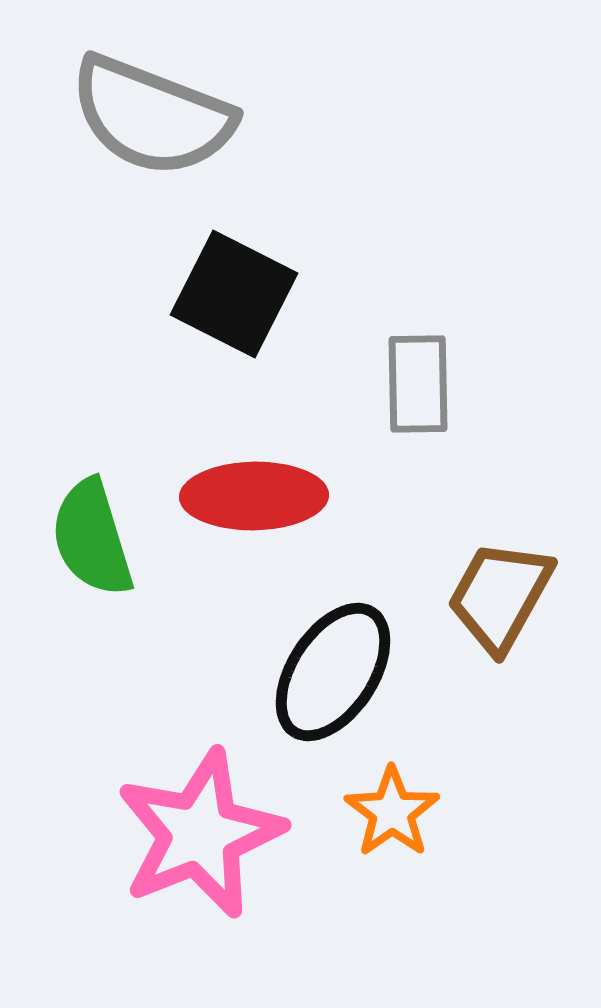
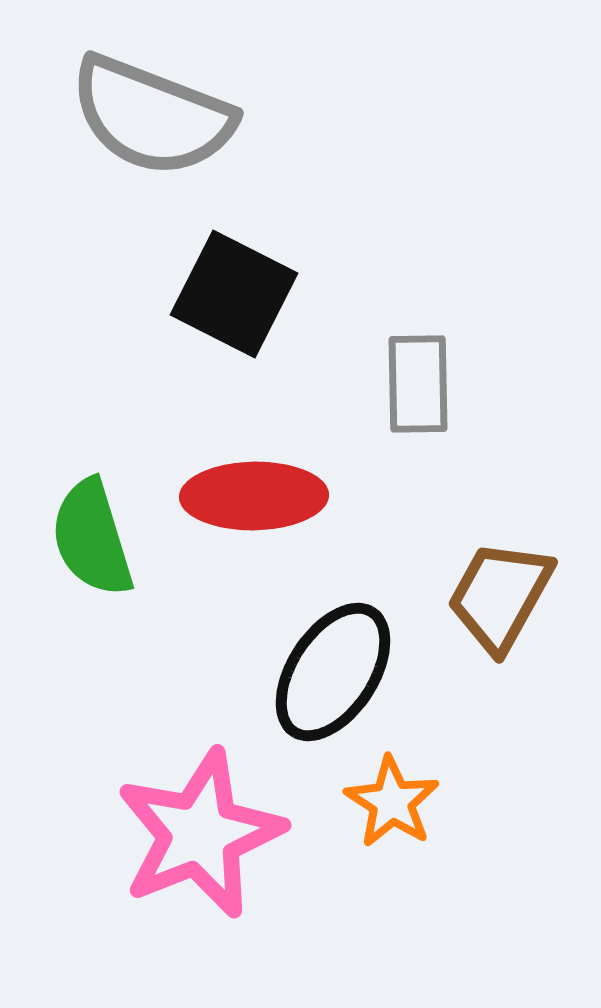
orange star: moved 10 px up; rotated 4 degrees counterclockwise
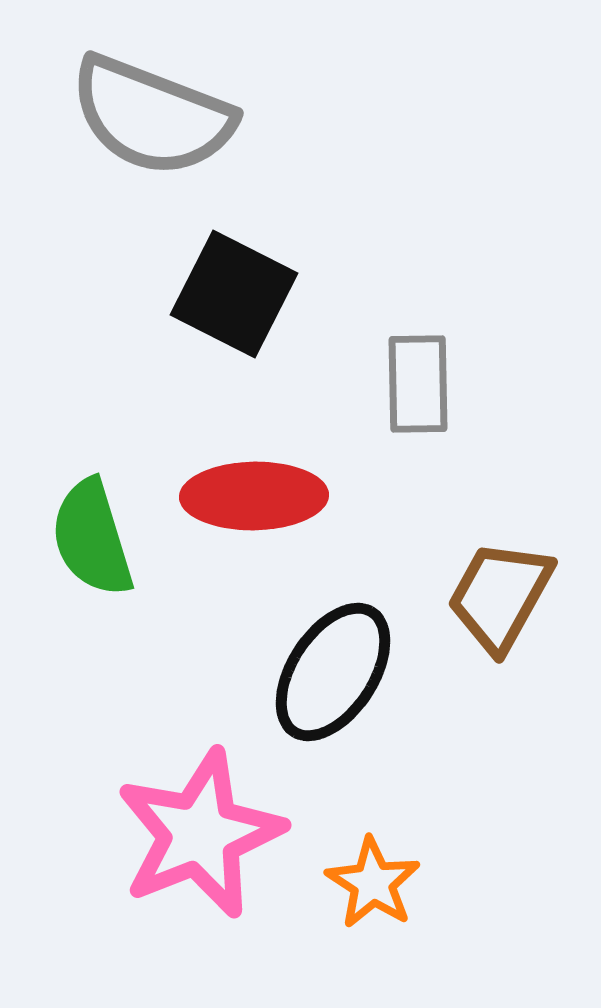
orange star: moved 19 px left, 81 px down
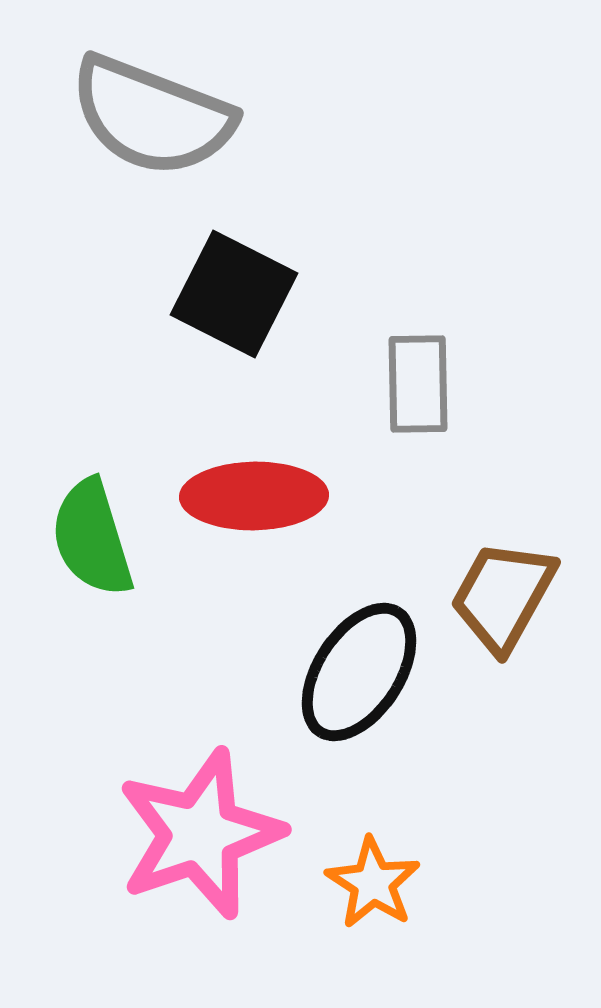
brown trapezoid: moved 3 px right
black ellipse: moved 26 px right
pink star: rotated 3 degrees clockwise
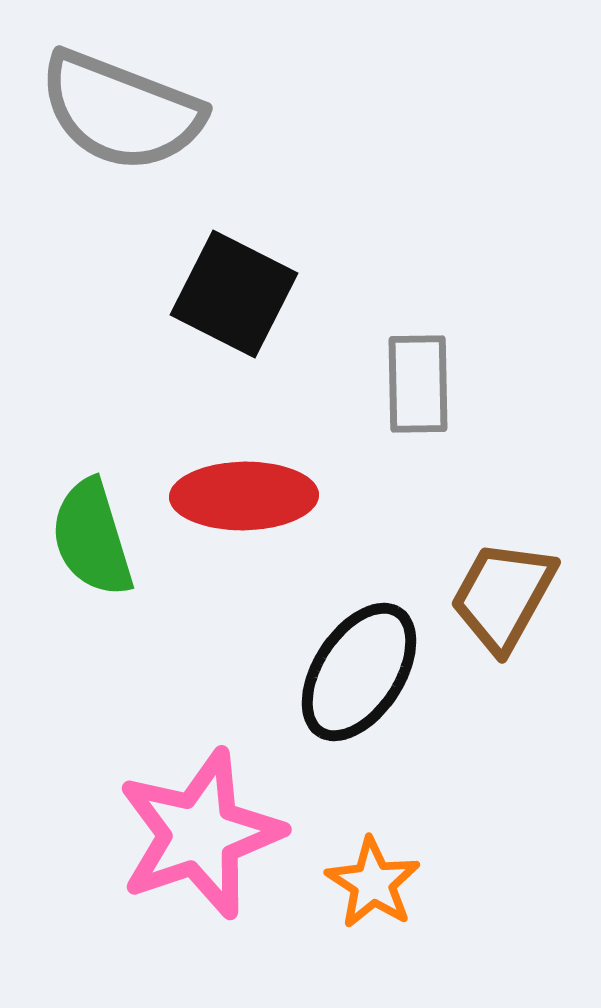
gray semicircle: moved 31 px left, 5 px up
red ellipse: moved 10 px left
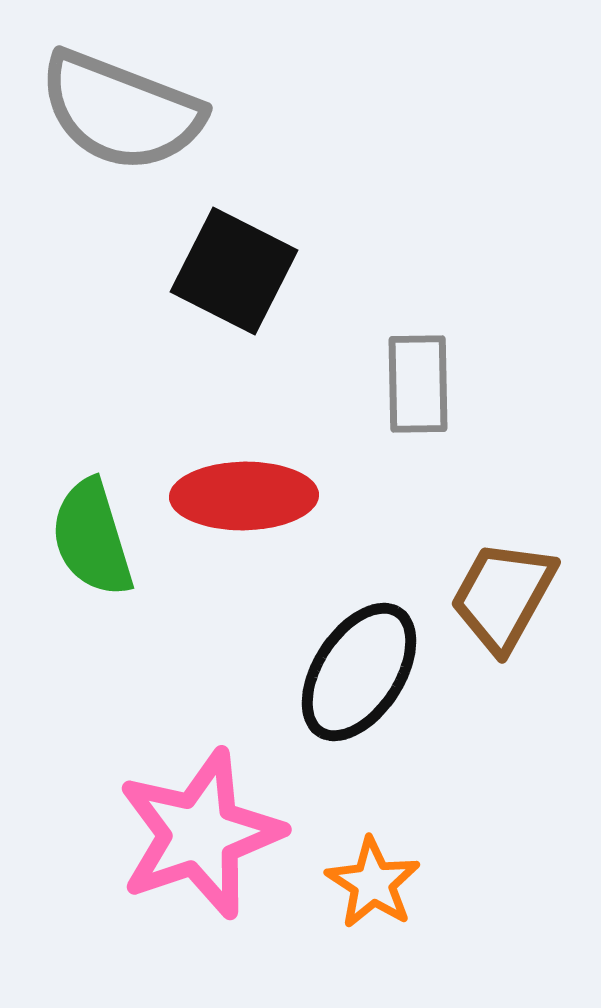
black square: moved 23 px up
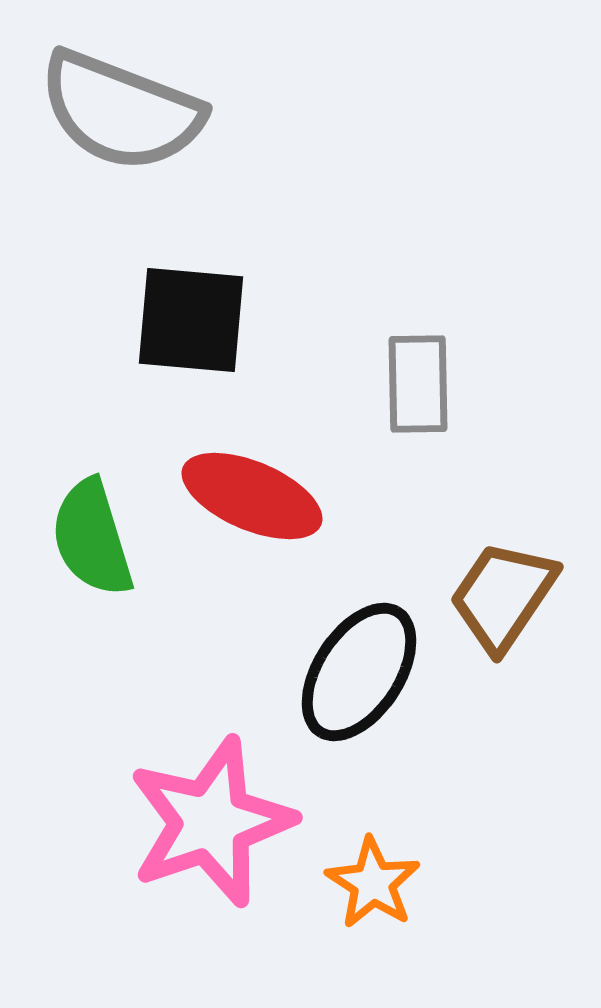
black square: moved 43 px left, 49 px down; rotated 22 degrees counterclockwise
red ellipse: moved 8 px right; rotated 24 degrees clockwise
brown trapezoid: rotated 5 degrees clockwise
pink star: moved 11 px right, 12 px up
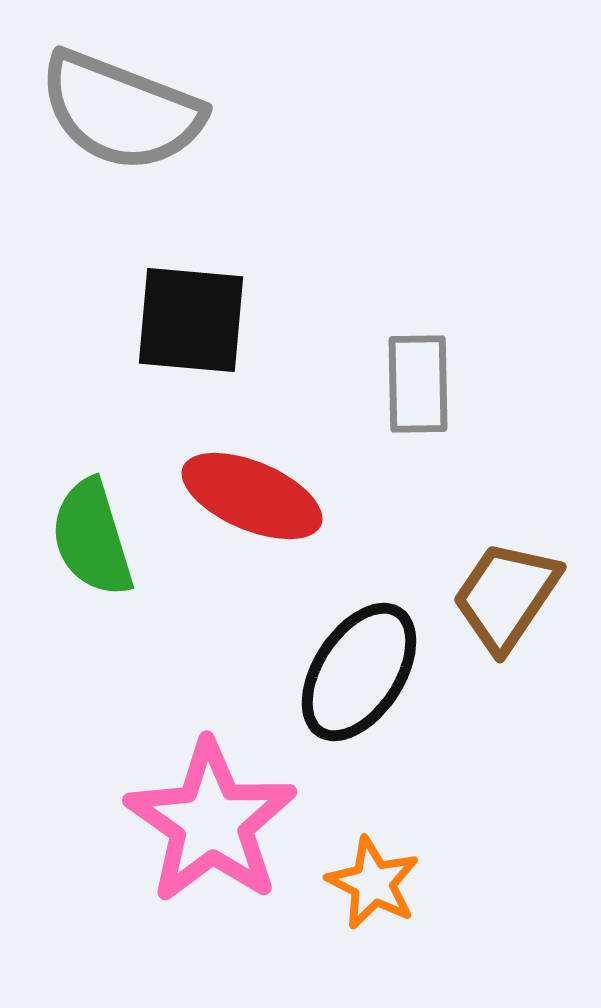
brown trapezoid: moved 3 px right
pink star: rotated 18 degrees counterclockwise
orange star: rotated 6 degrees counterclockwise
